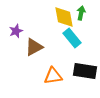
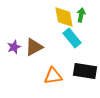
green arrow: moved 2 px down
purple star: moved 2 px left, 16 px down
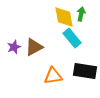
green arrow: moved 1 px up
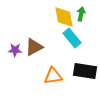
purple star: moved 1 px right, 3 px down; rotated 24 degrees clockwise
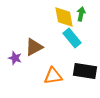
purple star: moved 8 px down; rotated 16 degrees clockwise
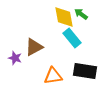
green arrow: rotated 64 degrees counterclockwise
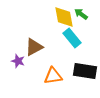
purple star: moved 3 px right, 3 px down
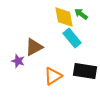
orange triangle: rotated 24 degrees counterclockwise
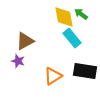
brown triangle: moved 9 px left, 6 px up
